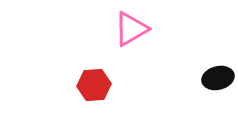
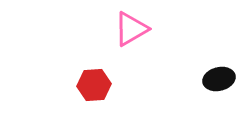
black ellipse: moved 1 px right, 1 px down
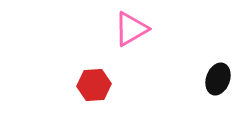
black ellipse: moved 1 px left; rotated 56 degrees counterclockwise
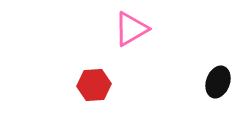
black ellipse: moved 3 px down
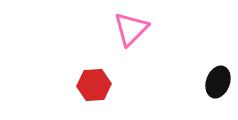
pink triangle: rotated 15 degrees counterclockwise
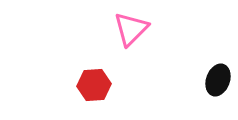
black ellipse: moved 2 px up
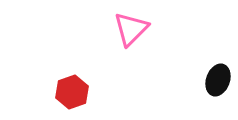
red hexagon: moved 22 px left, 7 px down; rotated 16 degrees counterclockwise
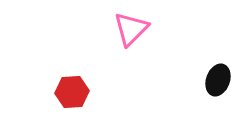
red hexagon: rotated 16 degrees clockwise
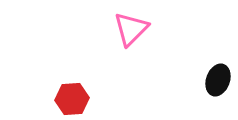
red hexagon: moved 7 px down
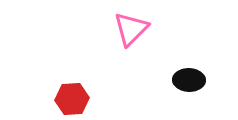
black ellipse: moved 29 px left; rotated 72 degrees clockwise
